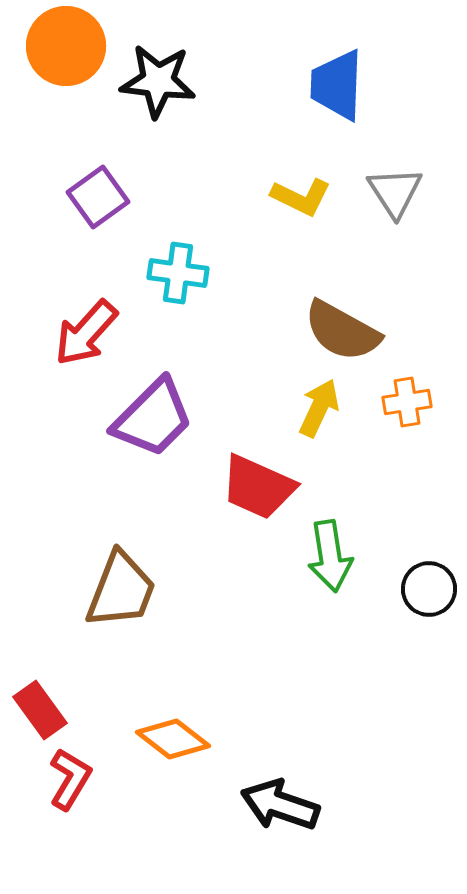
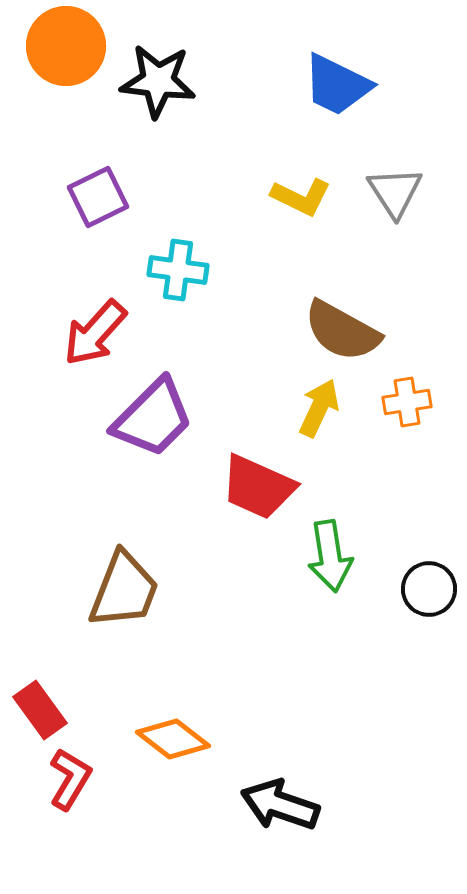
blue trapezoid: rotated 66 degrees counterclockwise
purple square: rotated 10 degrees clockwise
cyan cross: moved 3 px up
red arrow: moved 9 px right
brown trapezoid: moved 3 px right
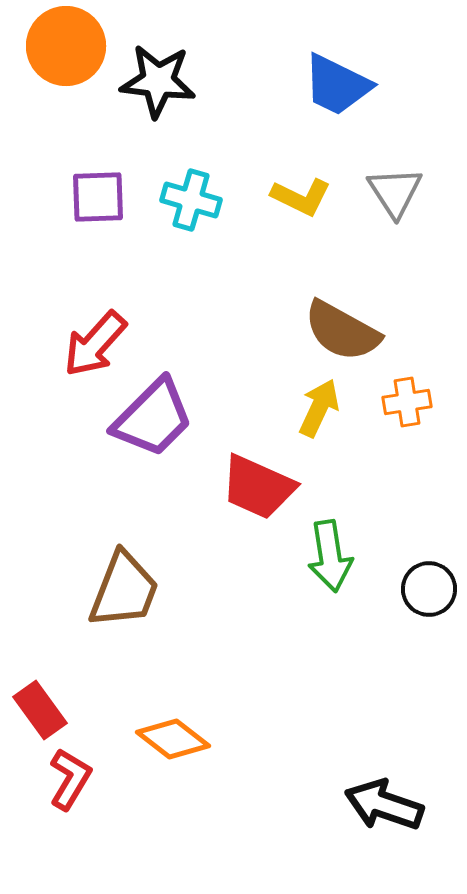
purple square: rotated 24 degrees clockwise
cyan cross: moved 13 px right, 70 px up; rotated 8 degrees clockwise
red arrow: moved 11 px down
black arrow: moved 104 px right
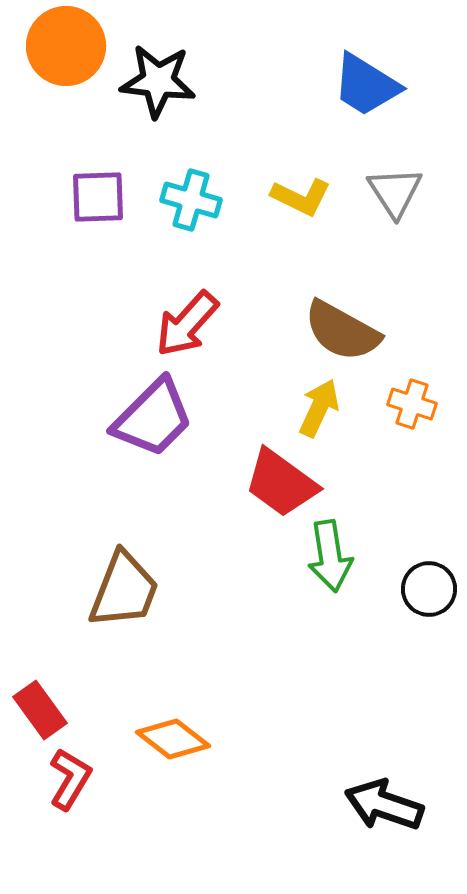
blue trapezoid: moved 29 px right; rotated 6 degrees clockwise
red arrow: moved 92 px right, 20 px up
orange cross: moved 5 px right, 2 px down; rotated 27 degrees clockwise
red trapezoid: moved 23 px right, 4 px up; rotated 12 degrees clockwise
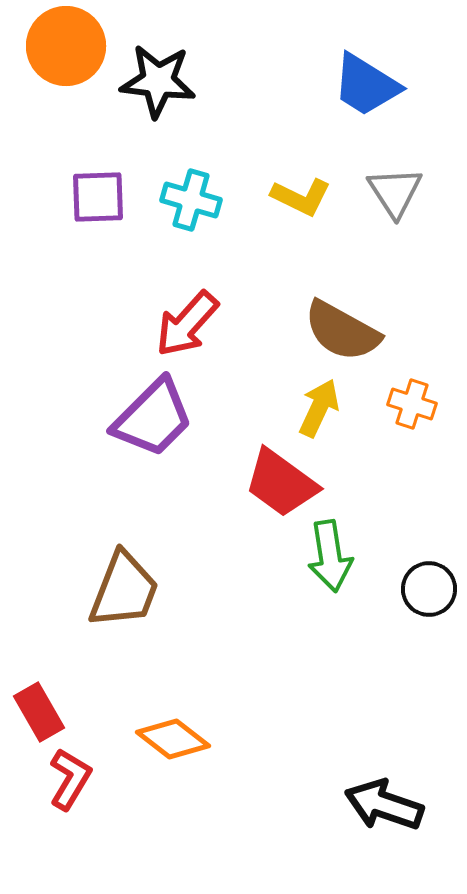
red rectangle: moved 1 px left, 2 px down; rotated 6 degrees clockwise
